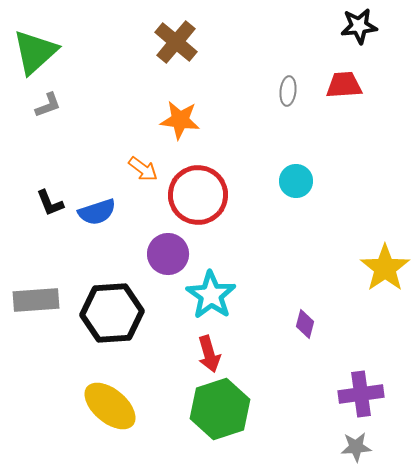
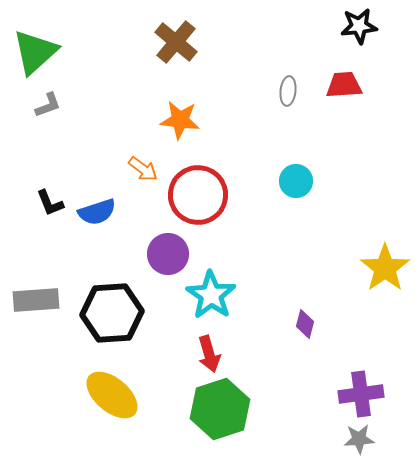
yellow ellipse: moved 2 px right, 11 px up
gray star: moved 3 px right, 8 px up
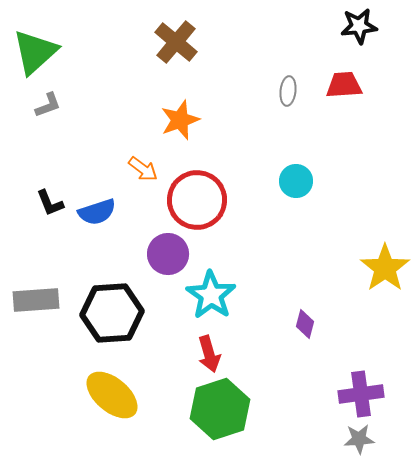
orange star: rotated 27 degrees counterclockwise
red circle: moved 1 px left, 5 px down
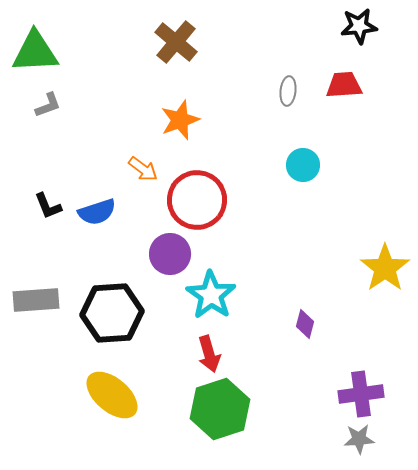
green triangle: rotated 39 degrees clockwise
cyan circle: moved 7 px right, 16 px up
black L-shape: moved 2 px left, 3 px down
purple circle: moved 2 px right
